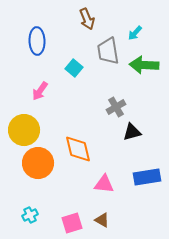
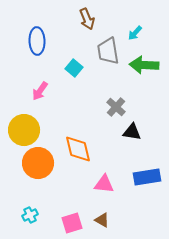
gray cross: rotated 18 degrees counterclockwise
black triangle: rotated 24 degrees clockwise
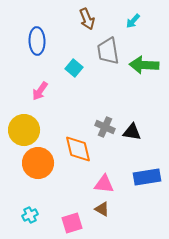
cyan arrow: moved 2 px left, 12 px up
gray cross: moved 11 px left, 20 px down; rotated 18 degrees counterclockwise
brown triangle: moved 11 px up
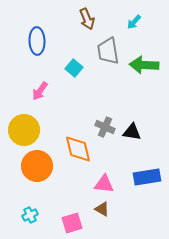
cyan arrow: moved 1 px right, 1 px down
orange circle: moved 1 px left, 3 px down
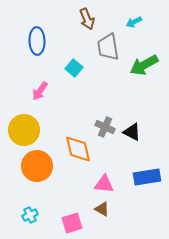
cyan arrow: rotated 21 degrees clockwise
gray trapezoid: moved 4 px up
green arrow: rotated 32 degrees counterclockwise
black triangle: rotated 18 degrees clockwise
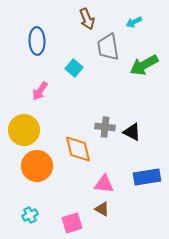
gray cross: rotated 18 degrees counterclockwise
